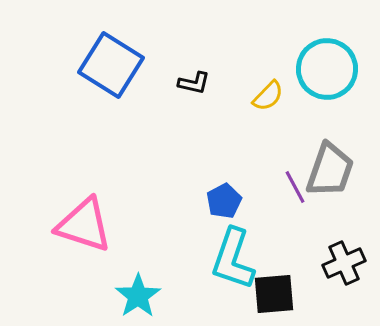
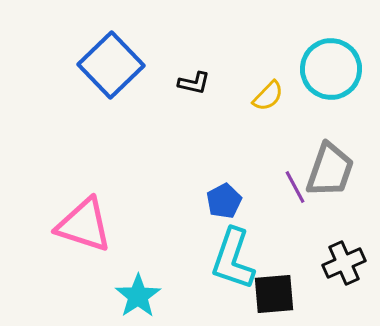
blue square: rotated 14 degrees clockwise
cyan circle: moved 4 px right
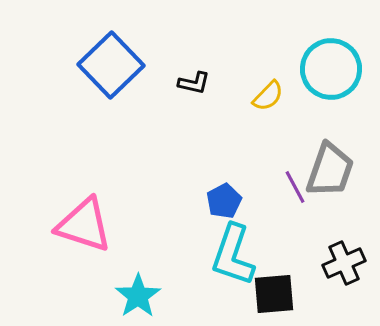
cyan L-shape: moved 4 px up
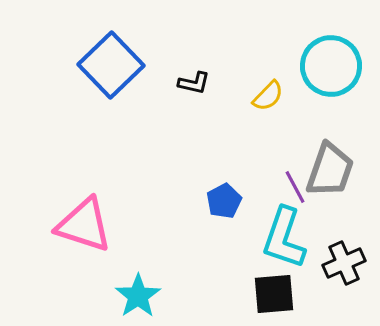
cyan circle: moved 3 px up
cyan L-shape: moved 51 px right, 17 px up
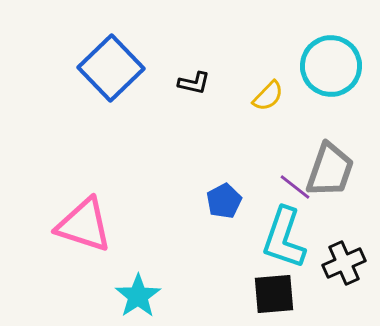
blue square: moved 3 px down
purple line: rotated 24 degrees counterclockwise
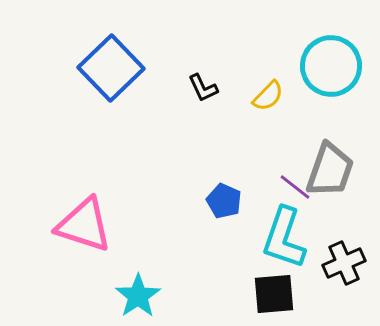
black L-shape: moved 9 px right, 5 px down; rotated 52 degrees clockwise
blue pentagon: rotated 20 degrees counterclockwise
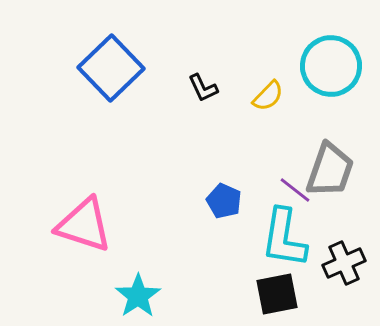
purple line: moved 3 px down
cyan L-shape: rotated 10 degrees counterclockwise
black square: moved 3 px right; rotated 6 degrees counterclockwise
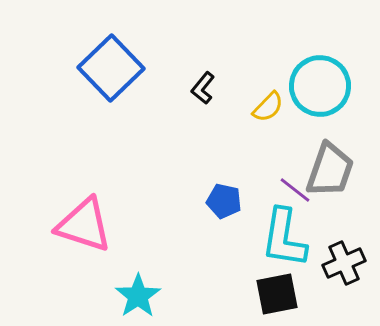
cyan circle: moved 11 px left, 20 px down
black L-shape: rotated 64 degrees clockwise
yellow semicircle: moved 11 px down
blue pentagon: rotated 12 degrees counterclockwise
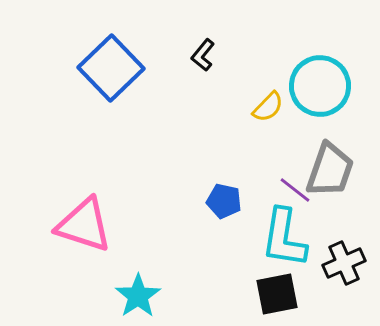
black L-shape: moved 33 px up
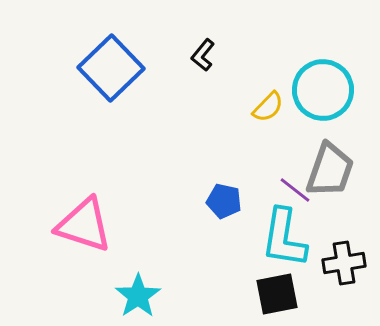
cyan circle: moved 3 px right, 4 px down
black cross: rotated 15 degrees clockwise
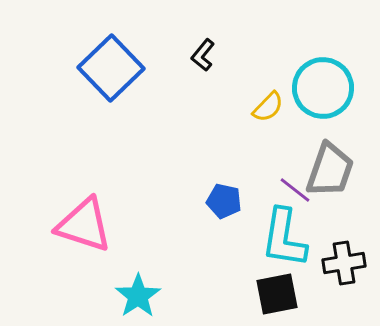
cyan circle: moved 2 px up
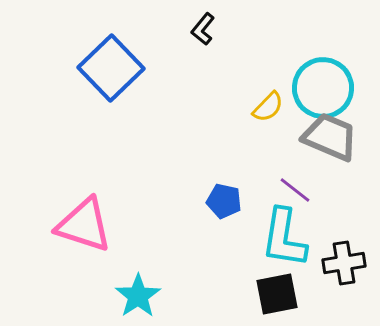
black L-shape: moved 26 px up
gray trapezoid: moved 33 px up; rotated 86 degrees counterclockwise
